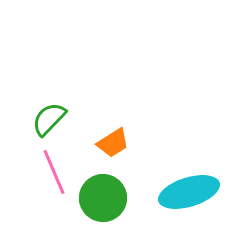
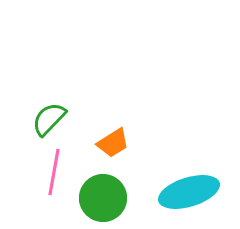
pink line: rotated 33 degrees clockwise
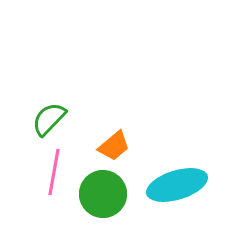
orange trapezoid: moved 1 px right, 3 px down; rotated 8 degrees counterclockwise
cyan ellipse: moved 12 px left, 7 px up
green circle: moved 4 px up
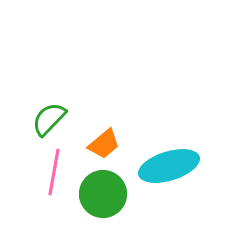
orange trapezoid: moved 10 px left, 2 px up
cyan ellipse: moved 8 px left, 19 px up
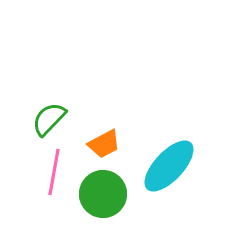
orange trapezoid: rotated 12 degrees clockwise
cyan ellipse: rotated 30 degrees counterclockwise
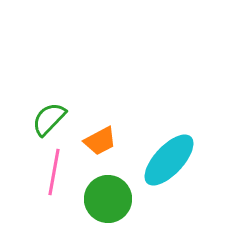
orange trapezoid: moved 4 px left, 3 px up
cyan ellipse: moved 6 px up
green circle: moved 5 px right, 5 px down
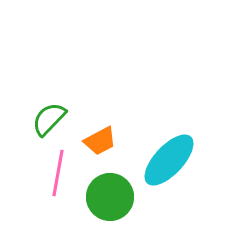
pink line: moved 4 px right, 1 px down
green circle: moved 2 px right, 2 px up
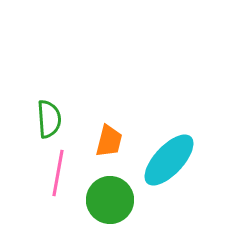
green semicircle: rotated 132 degrees clockwise
orange trapezoid: moved 9 px right; rotated 48 degrees counterclockwise
green circle: moved 3 px down
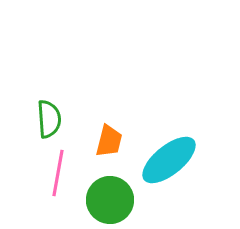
cyan ellipse: rotated 8 degrees clockwise
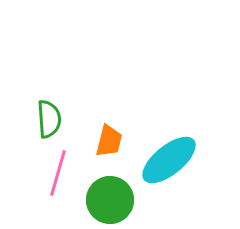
pink line: rotated 6 degrees clockwise
